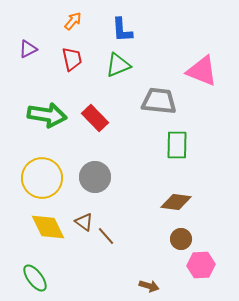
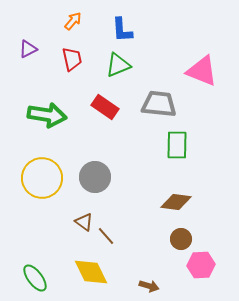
gray trapezoid: moved 3 px down
red rectangle: moved 10 px right, 11 px up; rotated 12 degrees counterclockwise
yellow diamond: moved 43 px right, 45 px down
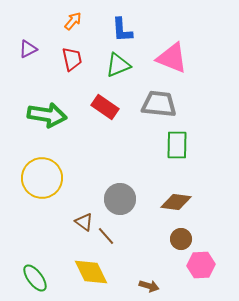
pink triangle: moved 30 px left, 13 px up
gray circle: moved 25 px right, 22 px down
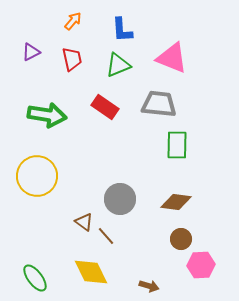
purple triangle: moved 3 px right, 3 px down
yellow circle: moved 5 px left, 2 px up
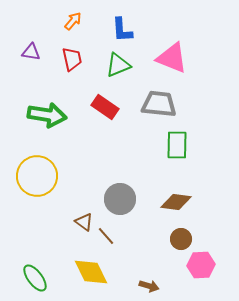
purple triangle: rotated 36 degrees clockwise
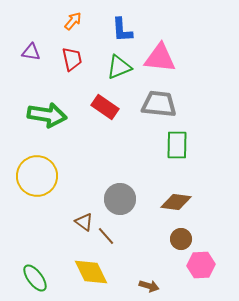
pink triangle: moved 12 px left; rotated 16 degrees counterclockwise
green triangle: moved 1 px right, 2 px down
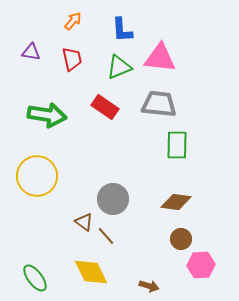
gray circle: moved 7 px left
